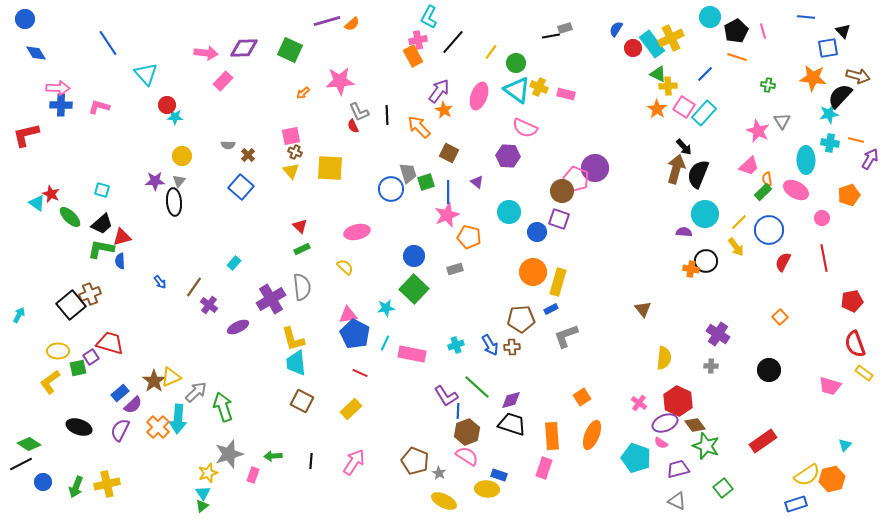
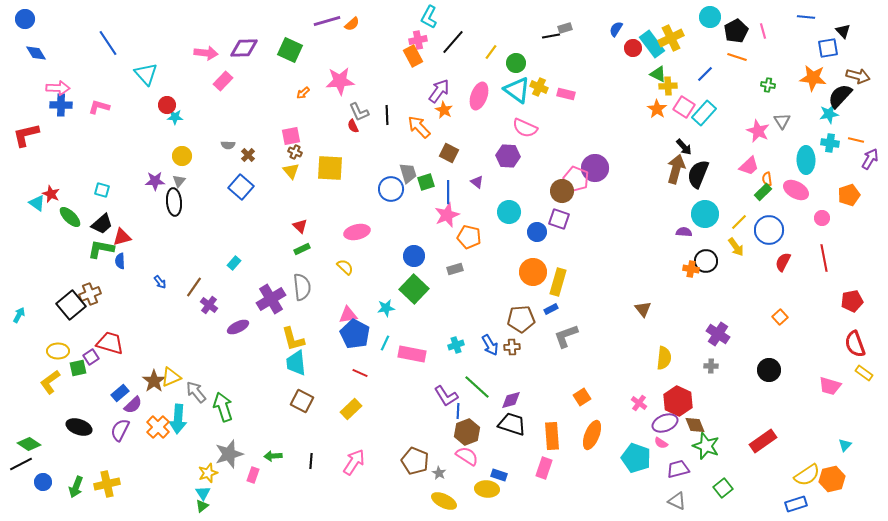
gray arrow at (196, 392): rotated 85 degrees counterclockwise
brown diamond at (695, 425): rotated 15 degrees clockwise
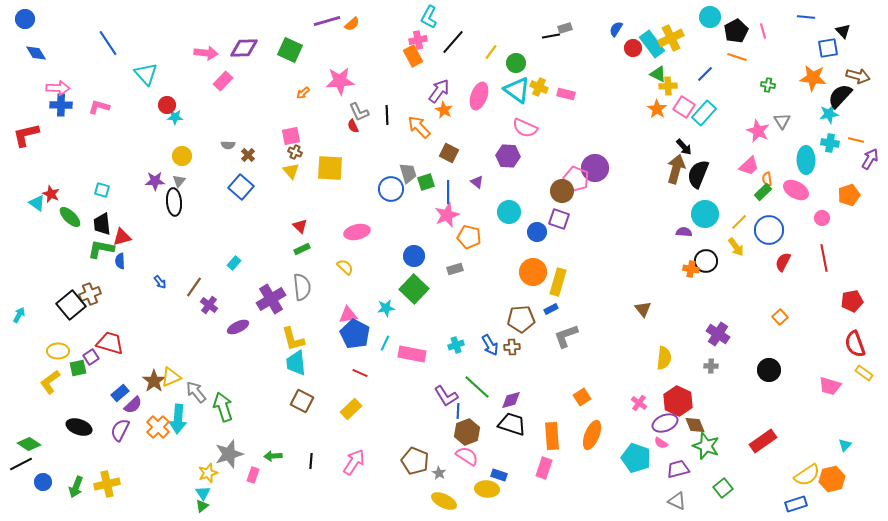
black trapezoid at (102, 224): rotated 125 degrees clockwise
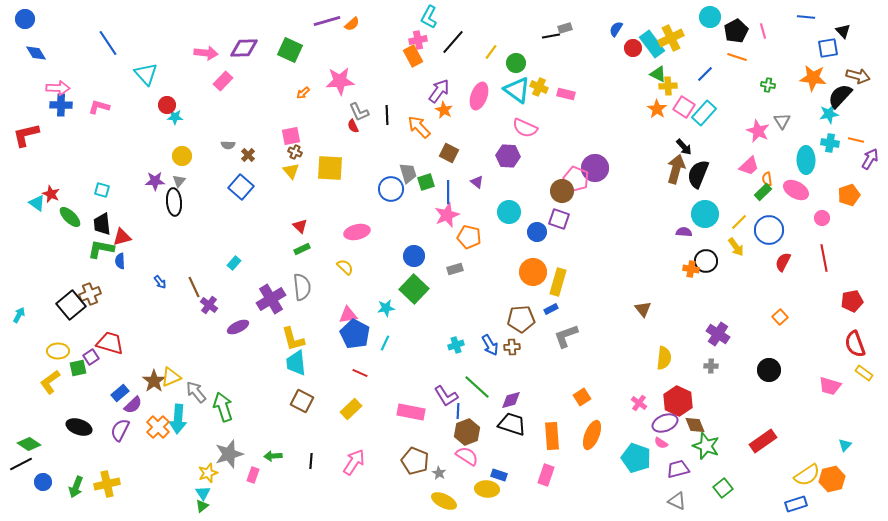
brown line at (194, 287): rotated 60 degrees counterclockwise
pink rectangle at (412, 354): moved 1 px left, 58 px down
pink rectangle at (544, 468): moved 2 px right, 7 px down
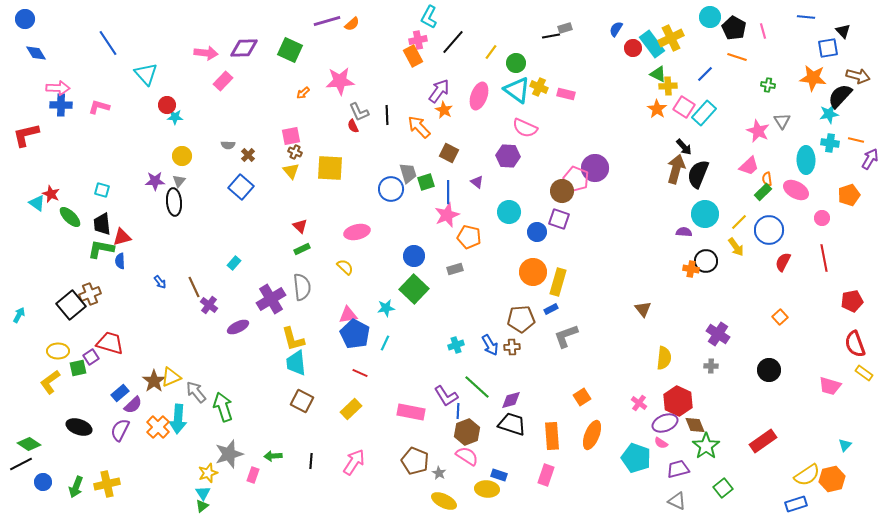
black pentagon at (736, 31): moved 2 px left, 3 px up; rotated 15 degrees counterclockwise
green star at (706, 446): rotated 16 degrees clockwise
